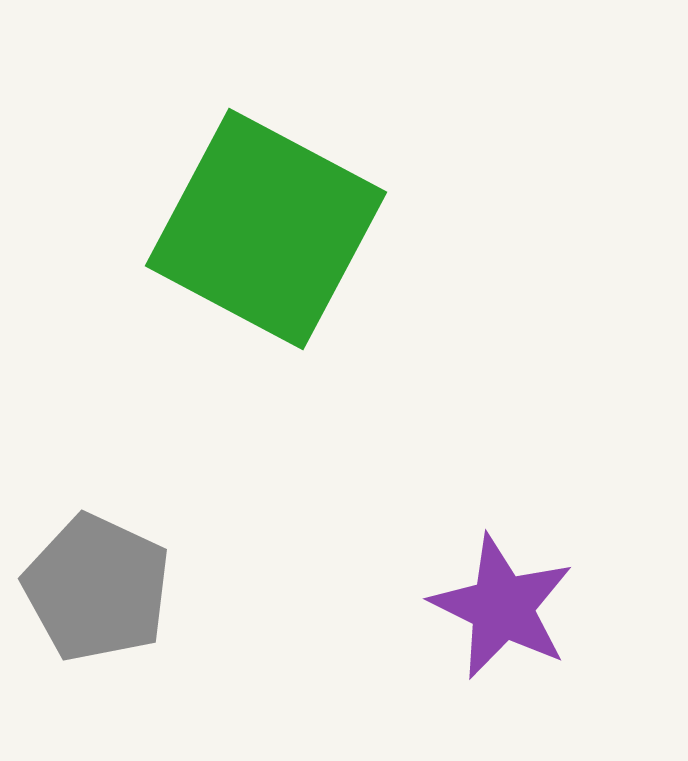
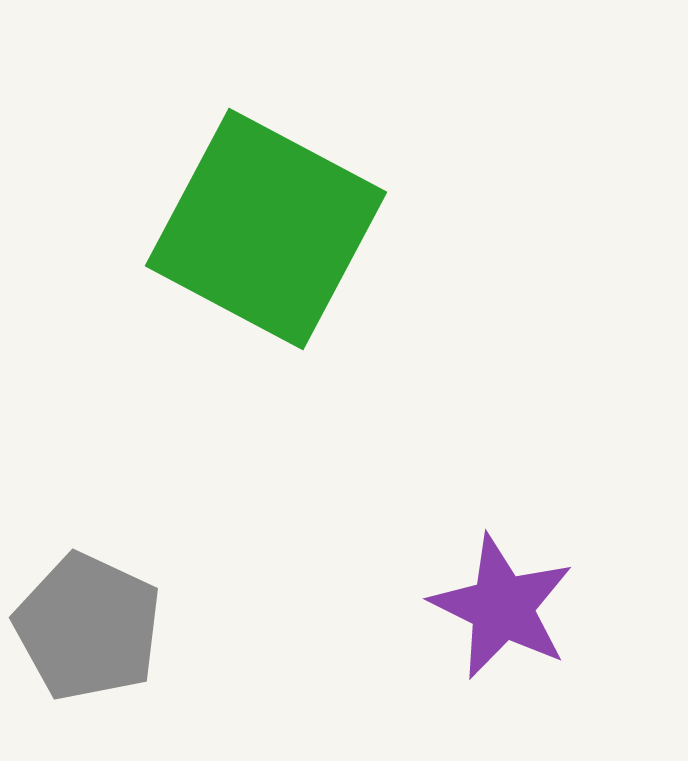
gray pentagon: moved 9 px left, 39 px down
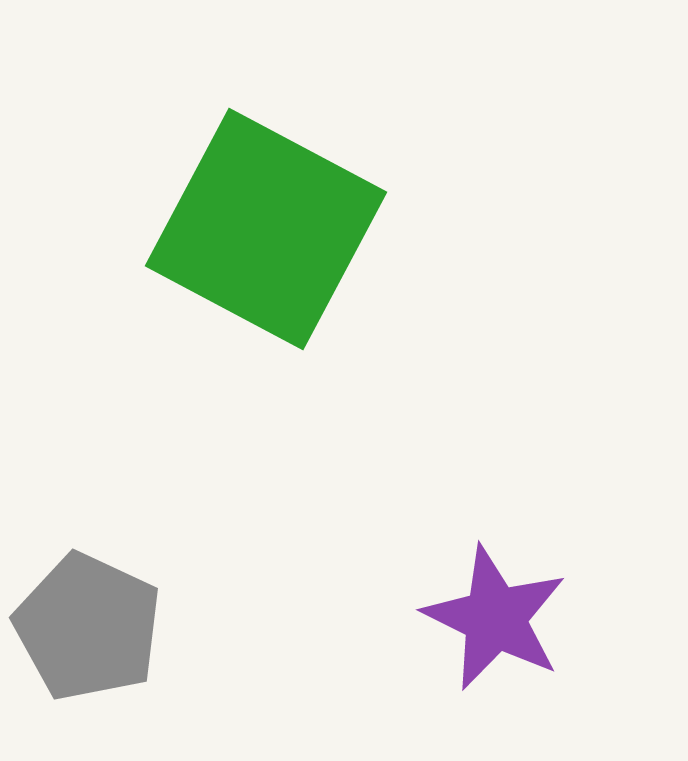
purple star: moved 7 px left, 11 px down
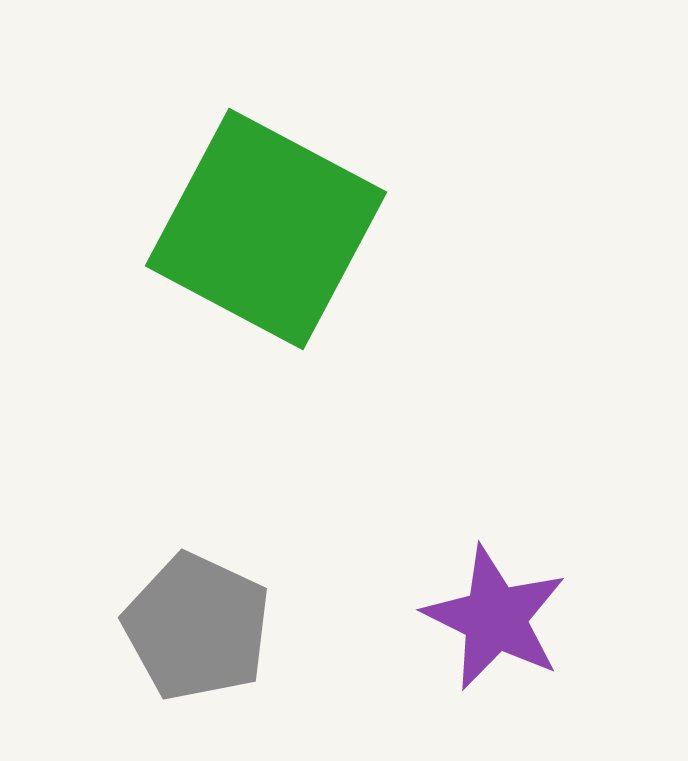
gray pentagon: moved 109 px right
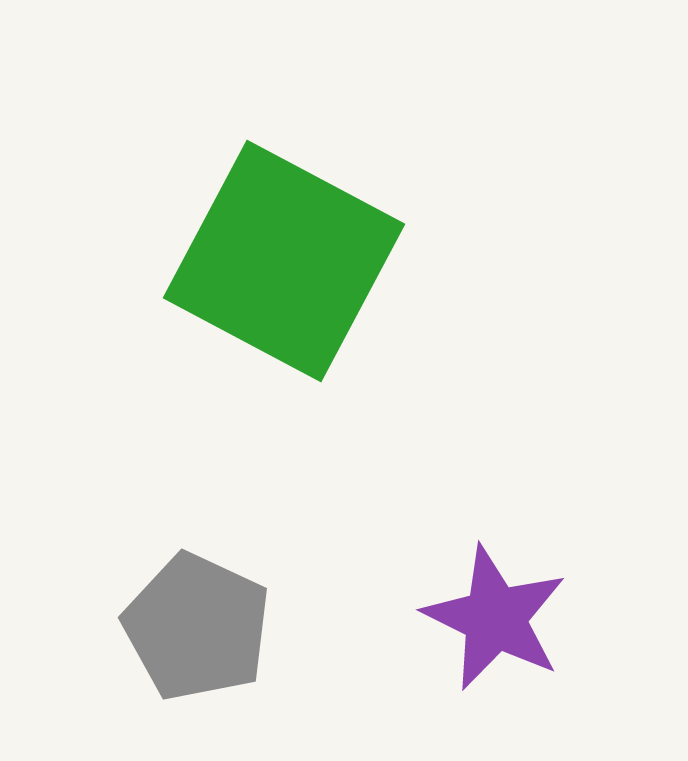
green square: moved 18 px right, 32 px down
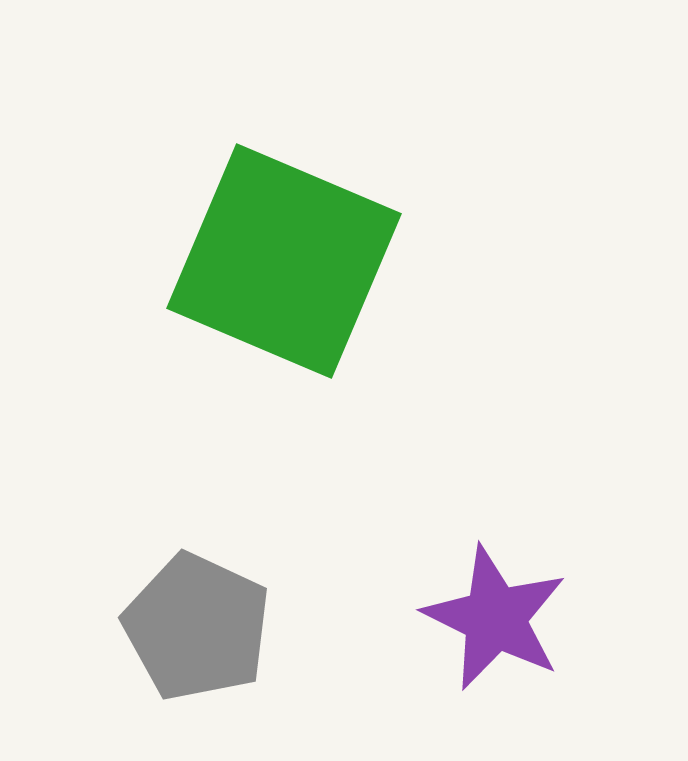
green square: rotated 5 degrees counterclockwise
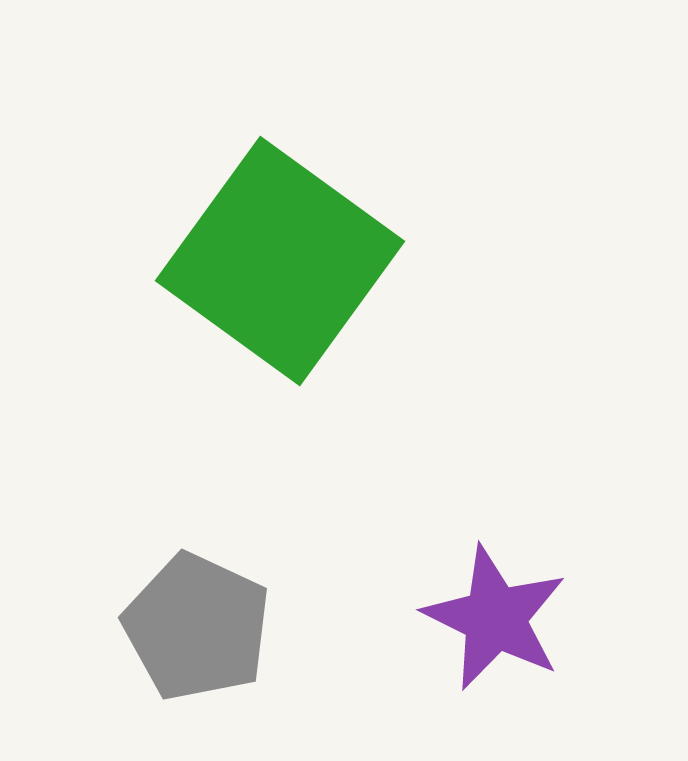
green square: moved 4 px left; rotated 13 degrees clockwise
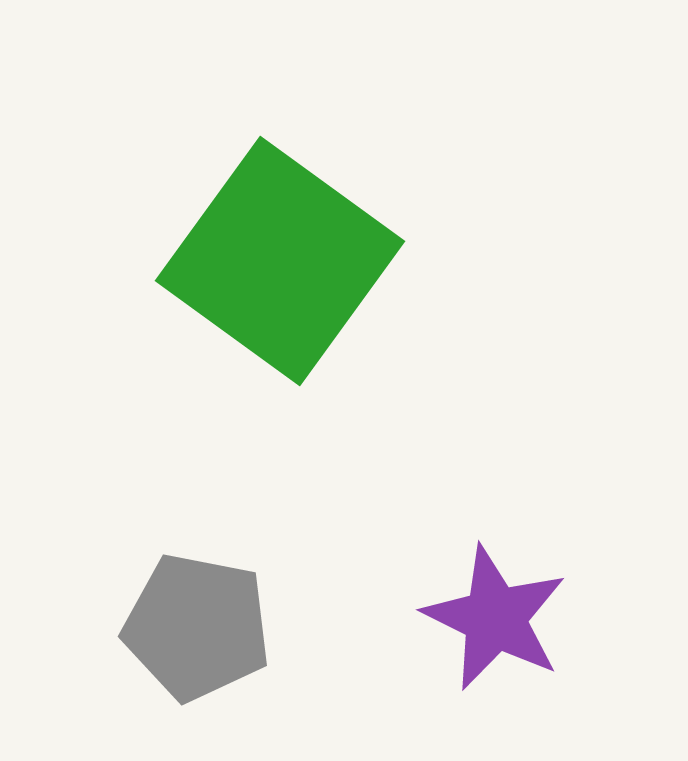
gray pentagon: rotated 14 degrees counterclockwise
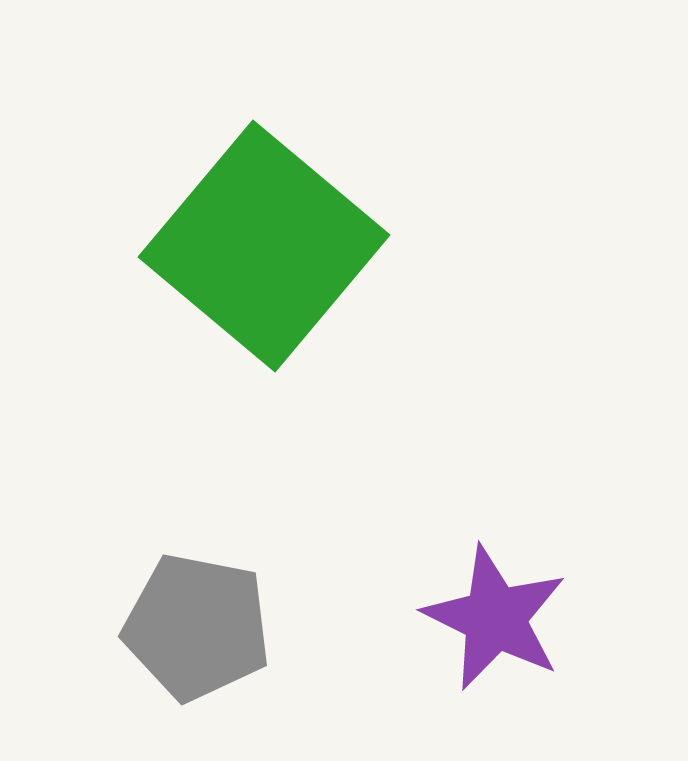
green square: moved 16 px left, 15 px up; rotated 4 degrees clockwise
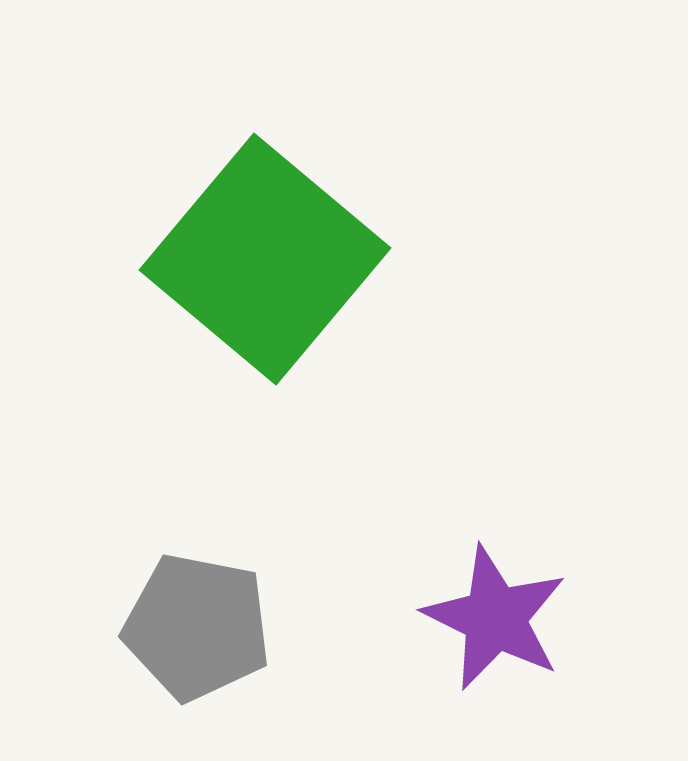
green square: moved 1 px right, 13 px down
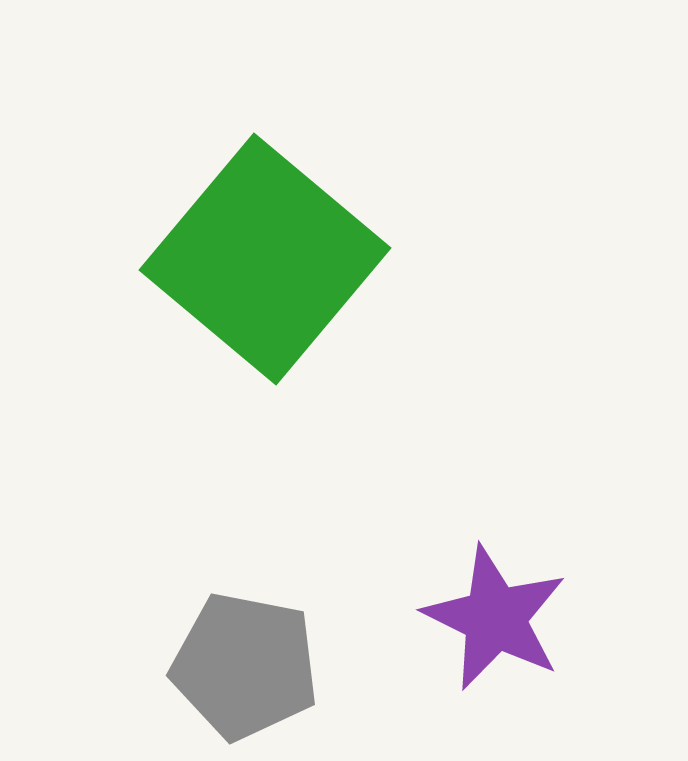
gray pentagon: moved 48 px right, 39 px down
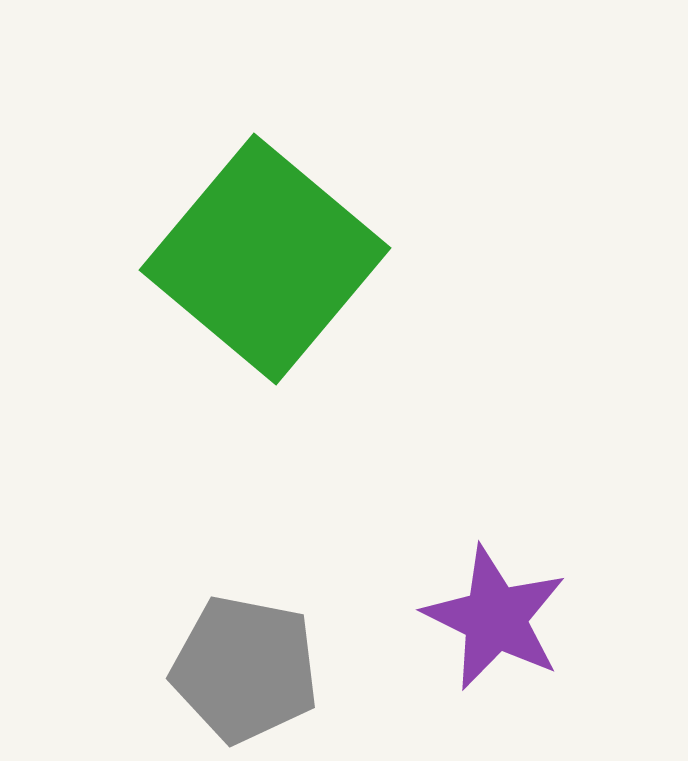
gray pentagon: moved 3 px down
